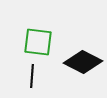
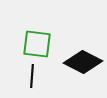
green square: moved 1 px left, 2 px down
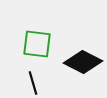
black line: moved 1 px right, 7 px down; rotated 20 degrees counterclockwise
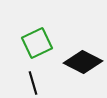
green square: moved 1 px up; rotated 32 degrees counterclockwise
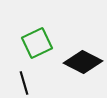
black line: moved 9 px left
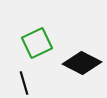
black diamond: moved 1 px left, 1 px down
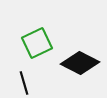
black diamond: moved 2 px left
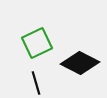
black line: moved 12 px right
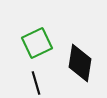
black diamond: rotated 72 degrees clockwise
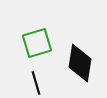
green square: rotated 8 degrees clockwise
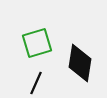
black line: rotated 40 degrees clockwise
